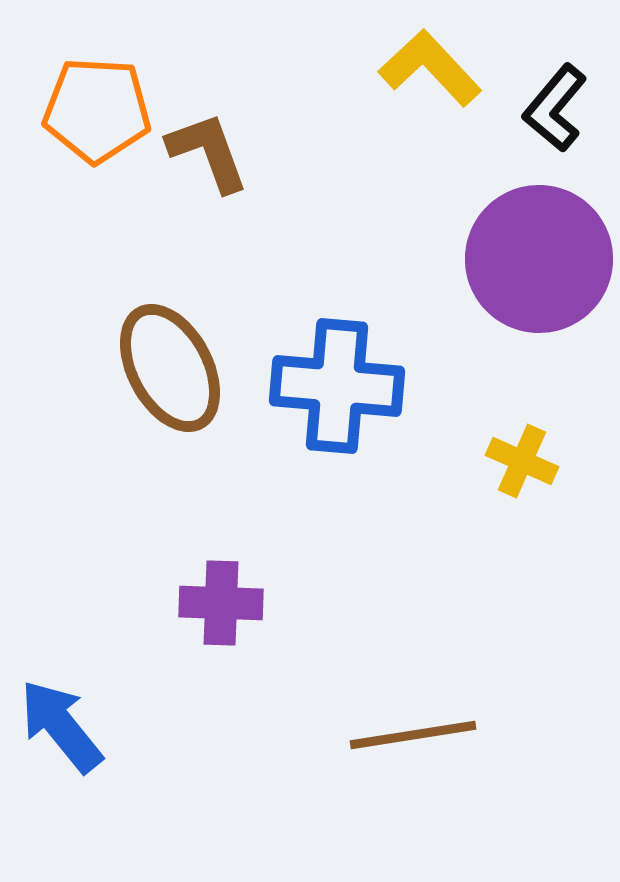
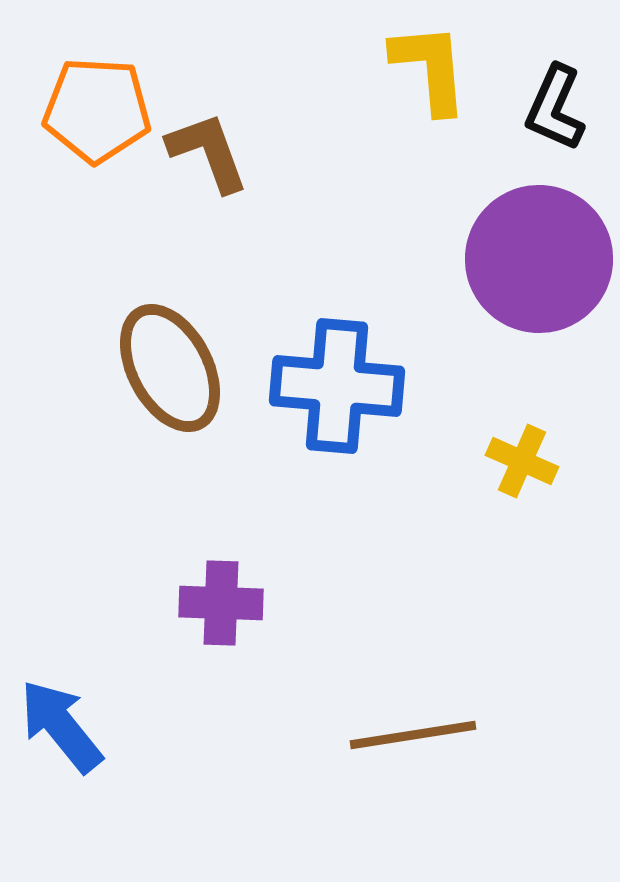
yellow L-shape: rotated 38 degrees clockwise
black L-shape: rotated 16 degrees counterclockwise
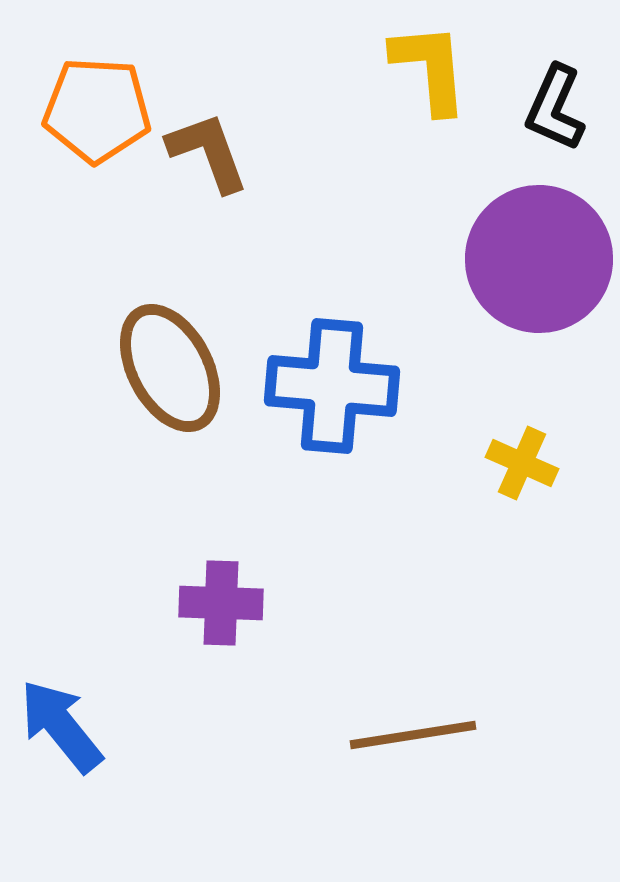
blue cross: moved 5 px left
yellow cross: moved 2 px down
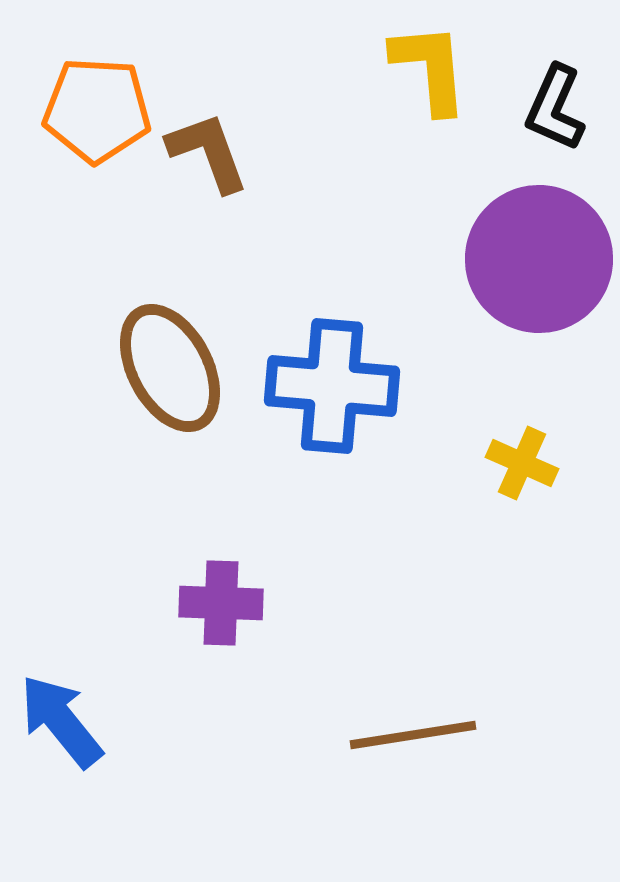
blue arrow: moved 5 px up
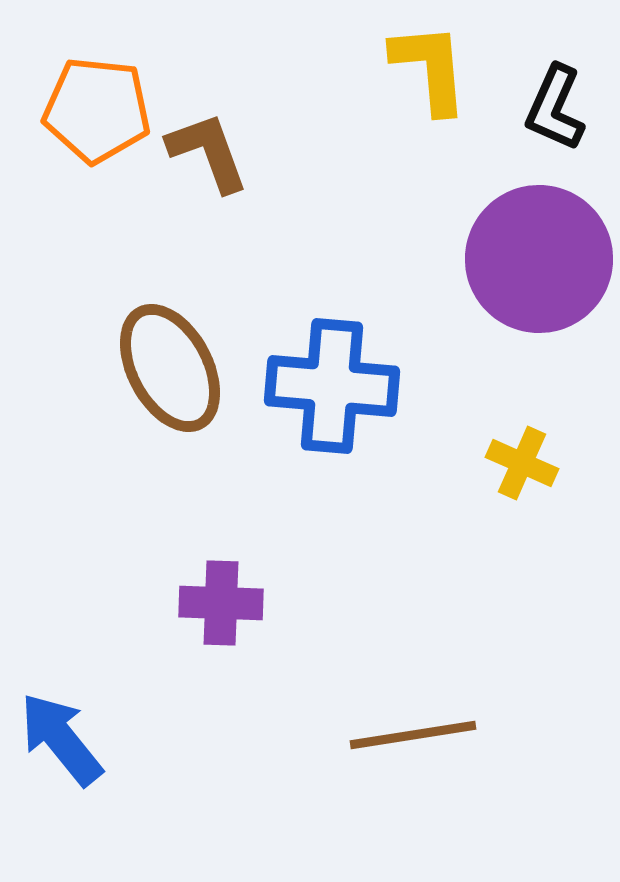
orange pentagon: rotated 3 degrees clockwise
blue arrow: moved 18 px down
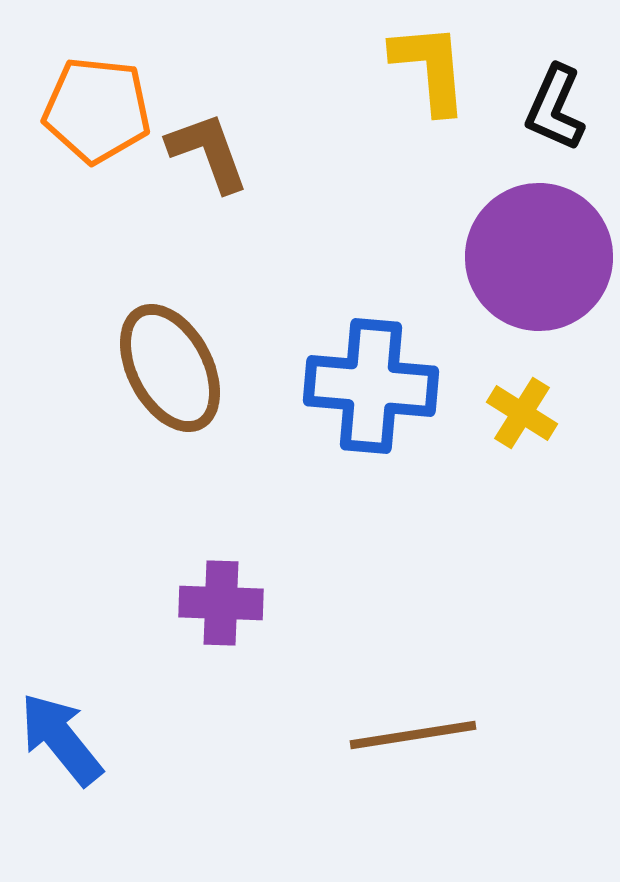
purple circle: moved 2 px up
blue cross: moved 39 px right
yellow cross: moved 50 px up; rotated 8 degrees clockwise
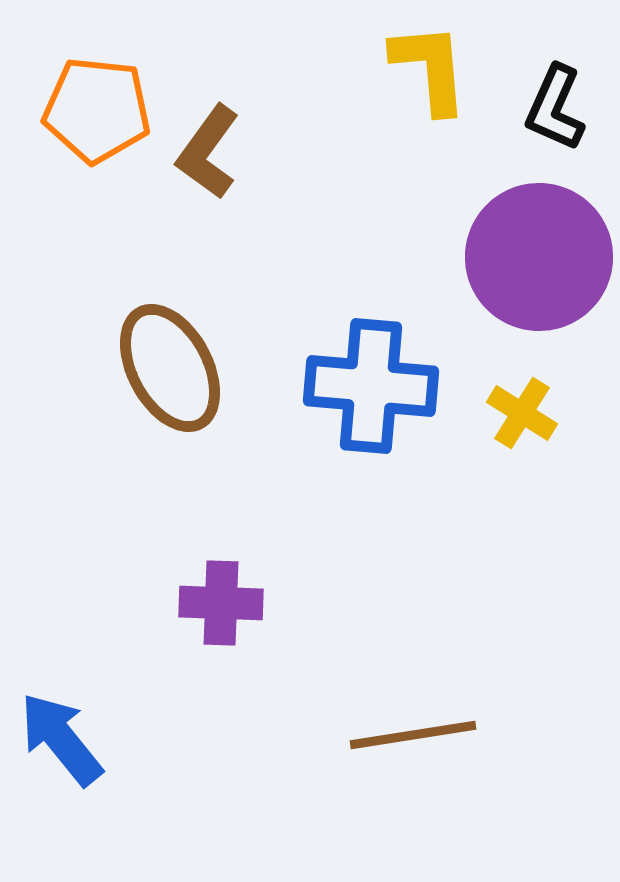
brown L-shape: rotated 124 degrees counterclockwise
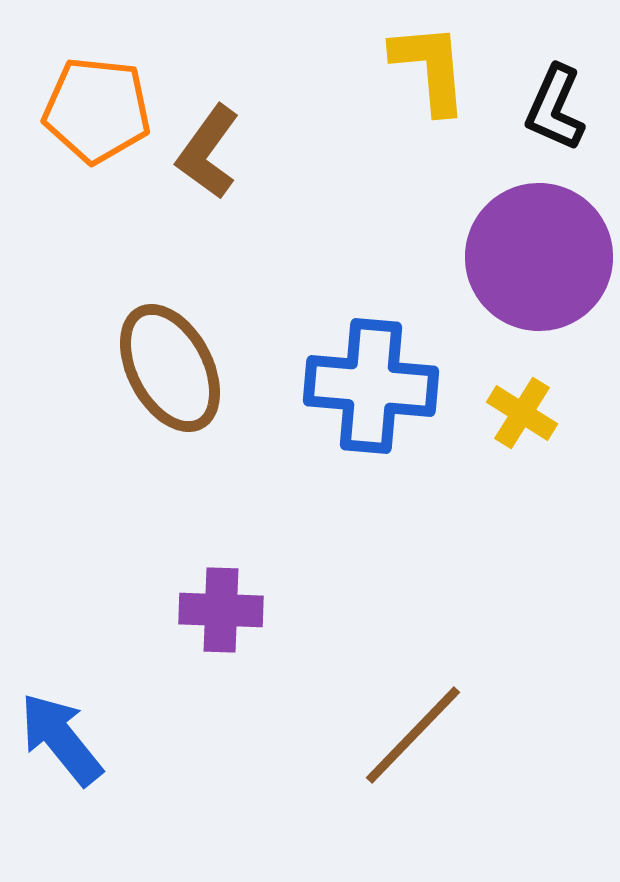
purple cross: moved 7 px down
brown line: rotated 37 degrees counterclockwise
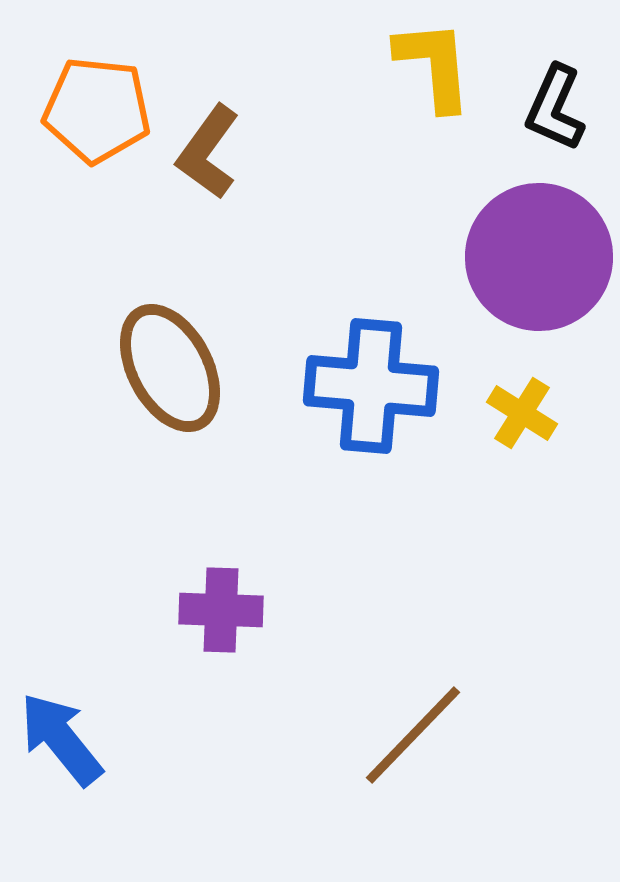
yellow L-shape: moved 4 px right, 3 px up
